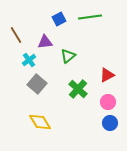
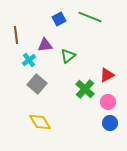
green line: rotated 30 degrees clockwise
brown line: rotated 24 degrees clockwise
purple triangle: moved 3 px down
green cross: moved 7 px right
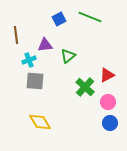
cyan cross: rotated 16 degrees clockwise
gray square: moved 2 px left, 3 px up; rotated 36 degrees counterclockwise
green cross: moved 2 px up
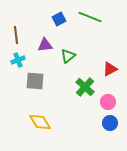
cyan cross: moved 11 px left
red triangle: moved 3 px right, 6 px up
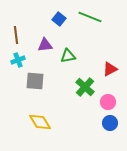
blue square: rotated 24 degrees counterclockwise
green triangle: rotated 28 degrees clockwise
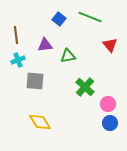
red triangle: moved 24 px up; rotated 42 degrees counterclockwise
pink circle: moved 2 px down
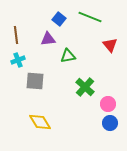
purple triangle: moved 3 px right, 6 px up
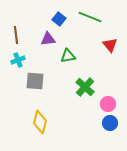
yellow diamond: rotated 45 degrees clockwise
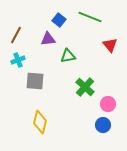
blue square: moved 1 px down
brown line: rotated 36 degrees clockwise
blue circle: moved 7 px left, 2 px down
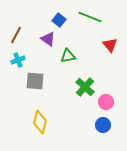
purple triangle: rotated 42 degrees clockwise
pink circle: moved 2 px left, 2 px up
